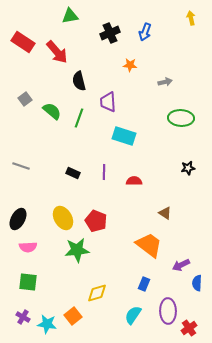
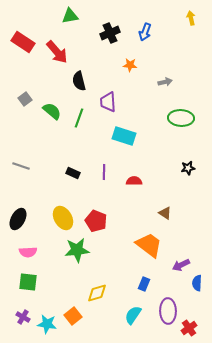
pink semicircle: moved 5 px down
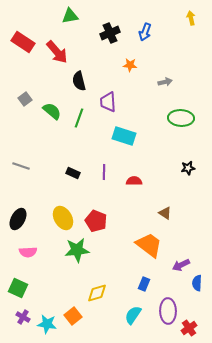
green square: moved 10 px left, 6 px down; rotated 18 degrees clockwise
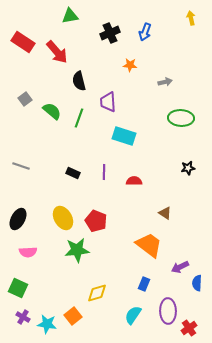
purple arrow: moved 1 px left, 2 px down
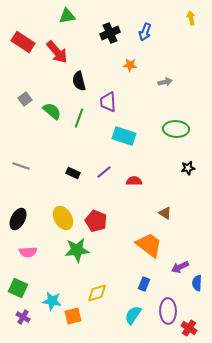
green triangle: moved 3 px left
green ellipse: moved 5 px left, 11 px down
purple line: rotated 49 degrees clockwise
orange square: rotated 24 degrees clockwise
cyan star: moved 5 px right, 23 px up
red cross: rotated 21 degrees counterclockwise
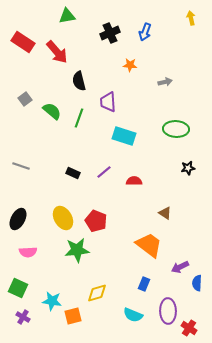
cyan semicircle: rotated 102 degrees counterclockwise
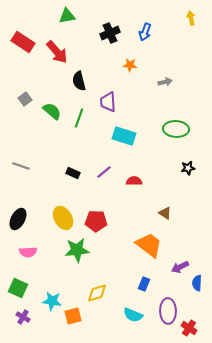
red pentagon: rotated 20 degrees counterclockwise
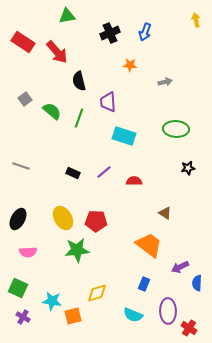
yellow arrow: moved 5 px right, 2 px down
